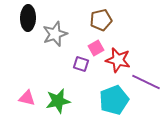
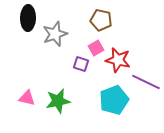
brown pentagon: rotated 25 degrees clockwise
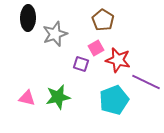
brown pentagon: moved 2 px right; rotated 20 degrees clockwise
green star: moved 4 px up
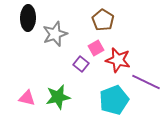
purple square: rotated 21 degrees clockwise
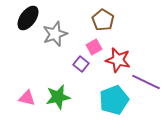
black ellipse: rotated 35 degrees clockwise
pink square: moved 2 px left, 1 px up
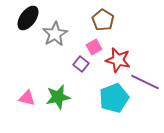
gray star: rotated 10 degrees counterclockwise
purple line: moved 1 px left
cyan pentagon: moved 2 px up
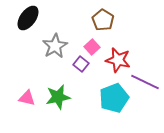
gray star: moved 12 px down
pink square: moved 2 px left; rotated 14 degrees counterclockwise
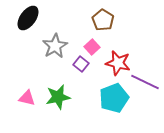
red star: moved 3 px down
